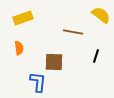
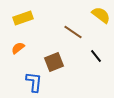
brown line: rotated 24 degrees clockwise
orange semicircle: moved 1 px left; rotated 120 degrees counterclockwise
black line: rotated 56 degrees counterclockwise
brown square: rotated 24 degrees counterclockwise
blue L-shape: moved 4 px left
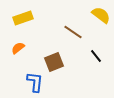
blue L-shape: moved 1 px right
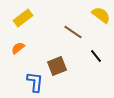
yellow rectangle: rotated 18 degrees counterclockwise
brown square: moved 3 px right, 4 px down
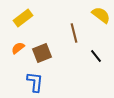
brown line: moved 1 px right, 1 px down; rotated 42 degrees clockwise
brown square: moved 15 px left, 13 px up
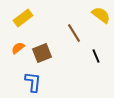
brown line: rotated 18 degrees counterclockwise
black line: rotated 16 degrees clockwise
blue L-shape: moved 2 px left
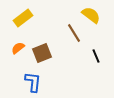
yellow semicircle: moved 10 px left
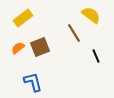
brown square: moved 2 px left, 6 px up
blue L-shape: rotated 20 degrees counterclockwise
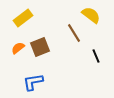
blue L-shape: rotated 85 degrees counterclockwise
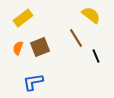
brown line: moved 2 px right, 5 px down
orange semicircle: rotated 32 degrees counterclockwise
